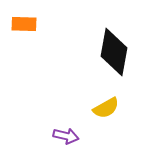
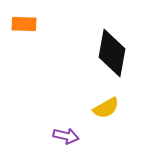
black diamond: moved 2 px left, 1 px down
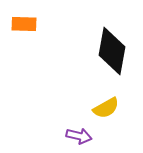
black diamond: moved 2 px up
purple arrow: moved 13 px right
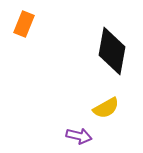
orange rectangle: rotated 70 degrees counterclockwise
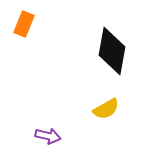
yellow semicircle: moved 1 px down
purple arrow: moved 31 px left
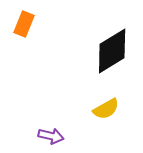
black diamond: rotated 48 degrees clockwise
purple arrow: moved 3 px right
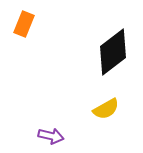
black diamond: moved 1 px right, 1 px down; rotated 6 degrees counterclockwise
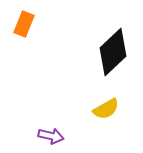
black diamond: rotated 6 degrees counterclockwise
